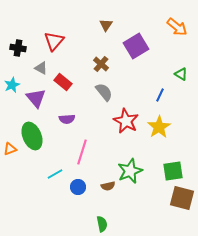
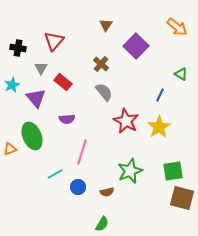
purple square: rotated 15 degrees counterclockwise
gray triangle: rotated 32 degrees clockwise
brown semicircle: moved 1 px left, 6 px down
green semicircle: rotated 42 degrees clockwise
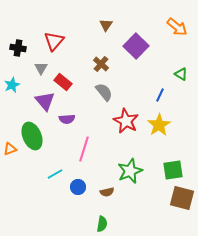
purple triangle: moved 9 px right, 3 px down
yellow star: moved 2 px up
pink line: moved 2 px right, 3 px up
green square: moved 1 px up
green semicircle: rotated 21 degrees counterclockwise
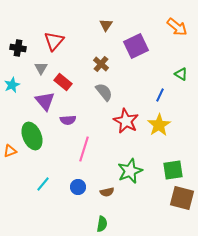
purple square: rotated 20 degrees clockwise
purple semicircle: moved 1 px right, 1 px down
orange triangle: moved 2 px down
cyan line: moved 12 px left, 10 px down; rotated 21 degrees counterclockwise
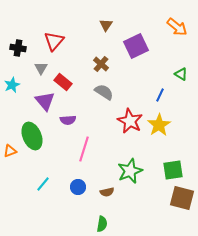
gray semicircle: rotated 18 degrees counterclockwise
red star: moved 4 px right
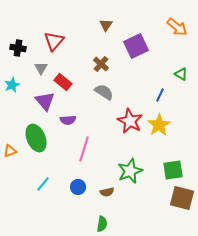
green ellipse: moved 4 px right, 2 px down
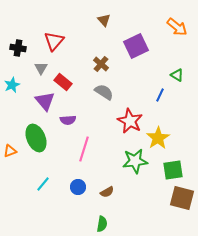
brown triangle: moved 2 px left, 5 px up; rotated 16 degrees counterclockwise
green triangle: moved 4 px left, 1 px down
yellow star: moved 1 px left, 13 px down
green star: moved 5 px right, 10 px up; rotated 15 degrees clockwise
brown semicircle: rotated 16 degrees counterclockwise
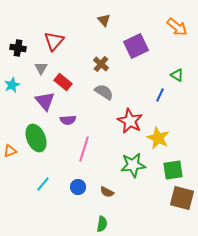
yellow star: rotated 15 degrees counterclockwise
green star: moved 2 px left, 4 px down
brown semicircle: rotated 56 degrees clockwise
